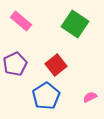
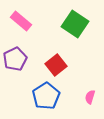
purple pentagon: moved 5 px up
pink semicircle: rotated 48 degrees counterclockwise
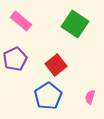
blue pentagon: moved 2 px right
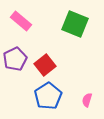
green square: rotated 12 degrees counterclockwise
red square: moved 11 px left
pink semicircle: moved 3 px left, 3 px down
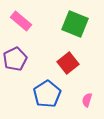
red square: moved 23 px right, 2 px up
blue pentagon: moved 1 px left, 2 px up
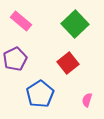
green square: rotated 24 degrees clockwise
blue pentagon: moved 7 px left
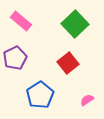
purple pentagon: moved 1 px up
blue pentagon: moved 1 px down
pink semicircle: rotated 40 degrees clockwise
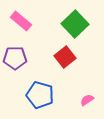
purple pentagon: rotated 25 degrees clockwise
red square: moved 3 px left, 6 px up
blue pentagon: rotated 24 degrees counterclockwise
